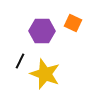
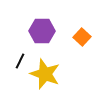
orange square: moved 9 px right, 14 px down; rotated 18 degrees clockwise
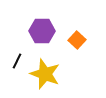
orange square: moved 5 px left, 3 px down
black line: moved 3 px left
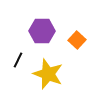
black line: moved 1 px right, 1 px up
yellow star: moved 3 px right
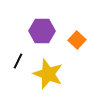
black line: moved 1 px down
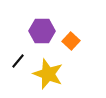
orange square: moved 6 px left, 1 px down
black line: rotated 14 degrees clockwise
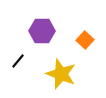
orange square: moved 14 px right, 1 px up
yellow star: moved 13 px right
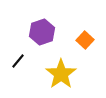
purple hexagon: moved 1 px down; rotated 20 degrees counterclockwise
yellow star: rotated 16 degrees clockwise
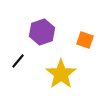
orange square: rotated 24 degrees counterclockwise
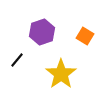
orange square: moved 4 px up; rotated 12 degrees clockwise
black line: moved 1 px left, 1 px up
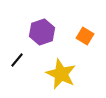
yellow star: rotated 12 degrees counterclockwise
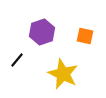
orange square: rotated 18 degrees counterclockwise
yellow star: moved 2 px right
